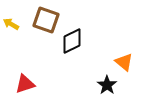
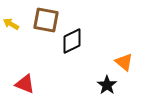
brown square: rotated 8 degrees counterclockwise
red triangle: rotated 40 degrees clockwise
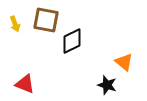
yellow arrow: moved 4 px right; rotated 140 degrees counterclockwise
black star: rotated 18 degrees counterclockwise
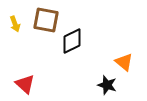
red triangle: rotated 20 degrees clockwise
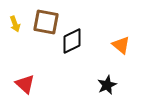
brown square: moved 2 px down
orange triangle: moved 3 px left, 17 px up
black star: rotated 30 degrees clockwise
